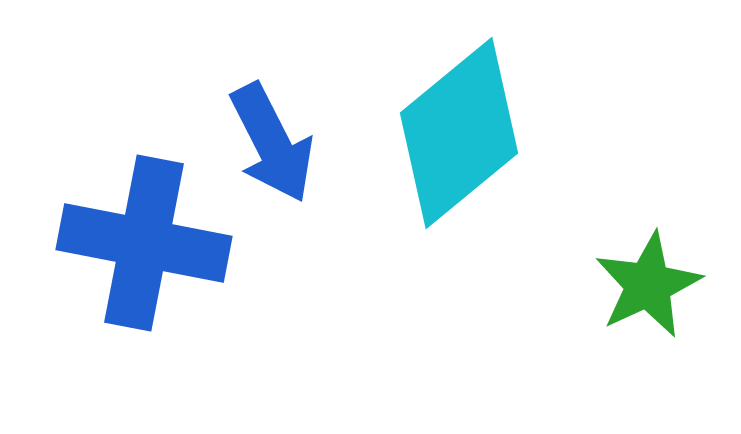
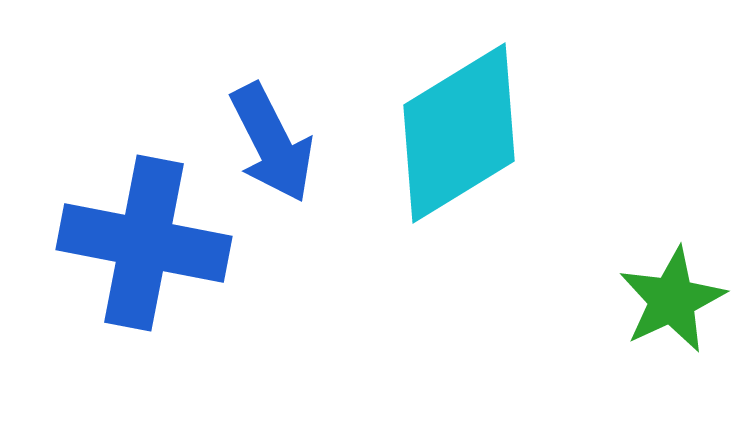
cyan diamond: rotated 8 degrees clockwise
green star: moved 24 px right, 15 px down
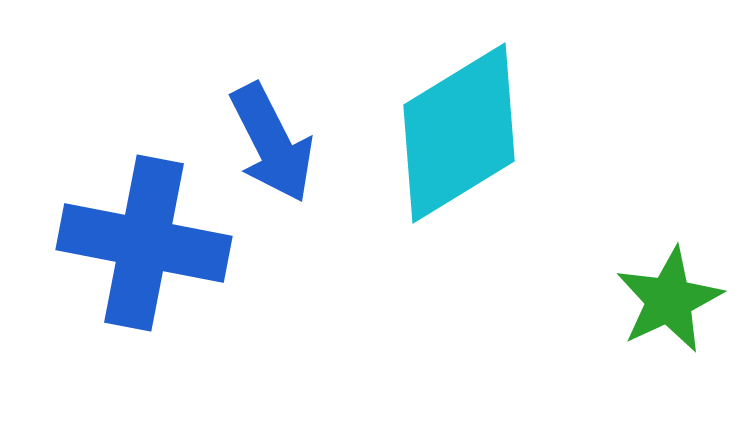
green star: moved 3 px left
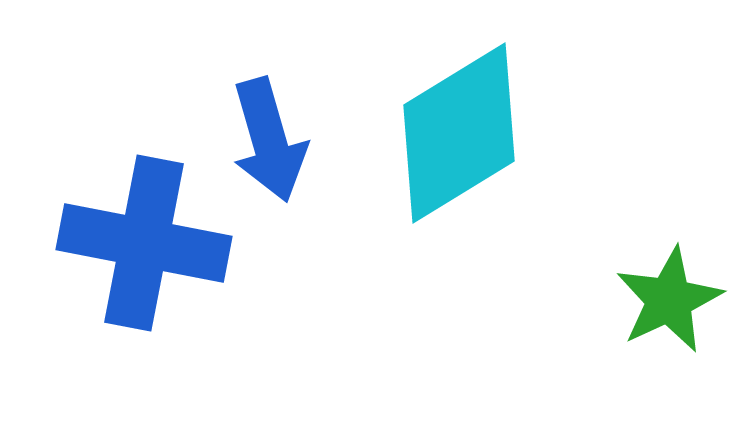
blue arrow: moved 3 px left, 3 px up; rotated 11 degrees clockwise
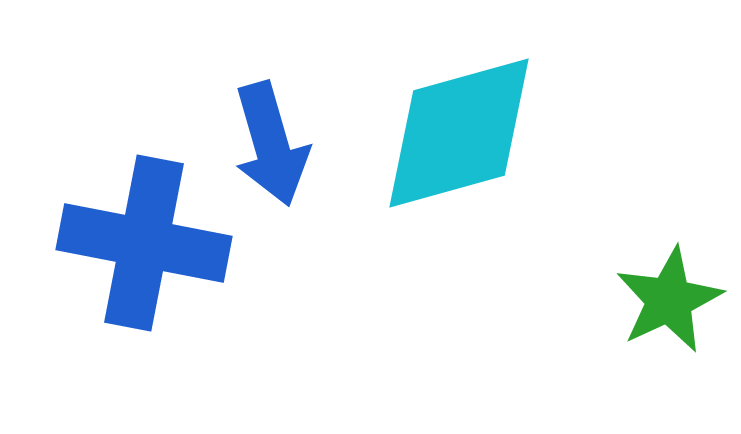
cyan diamond: rotated 16 degrees clockwise
blue arrow: moved 2 px right, 4 px down
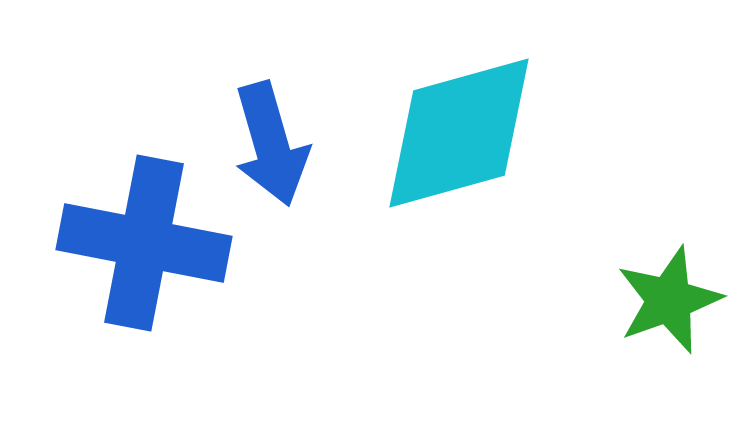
green star: rotated 5 degrees clockwise
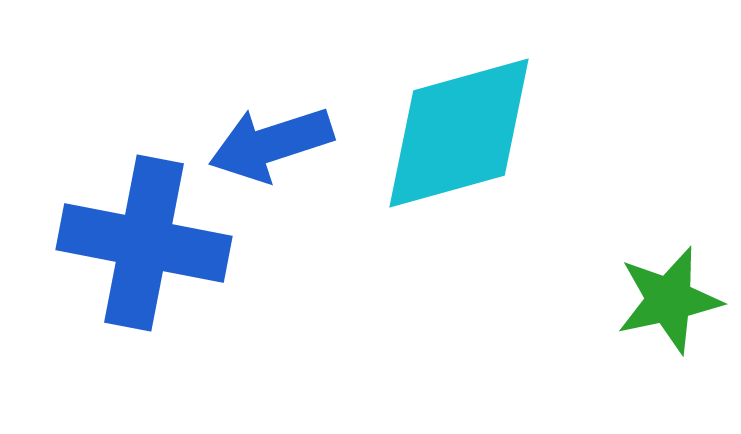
blue arrow: rotated 88 degrees clockwise
green star: rotated 8 degrees clockwise
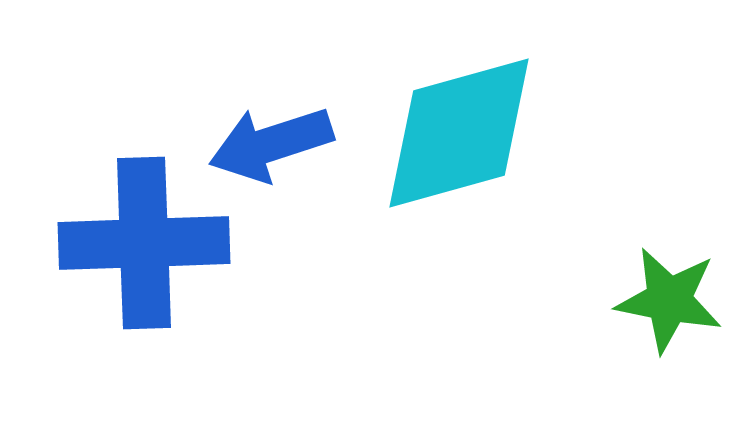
blue cross: rotated 13 degrees counterclockwise
green star: rotated 23 degrees clockwise
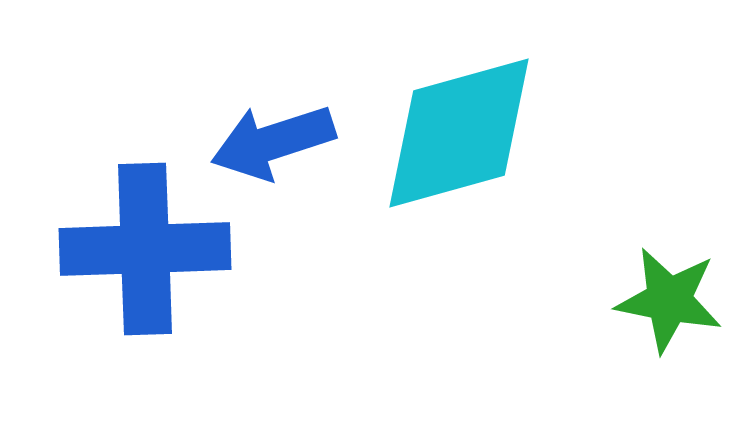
blue arrow: moved 2 px right, 2 px up
blue cross: moved 1 px right, 6 px down
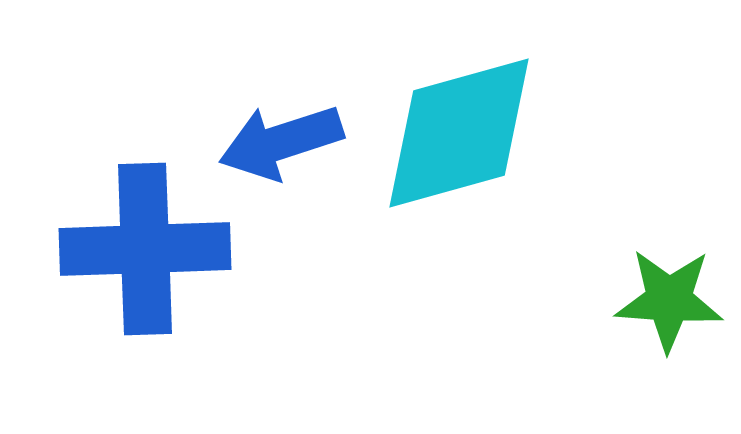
blue arrow: moved 8 px right
green star: rotated 7 degrees counterclockwise
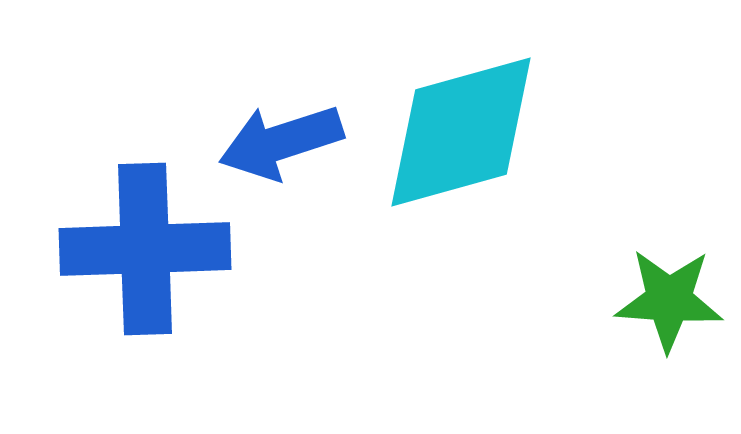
cyan diamond: moved 2 px right, 1 px up
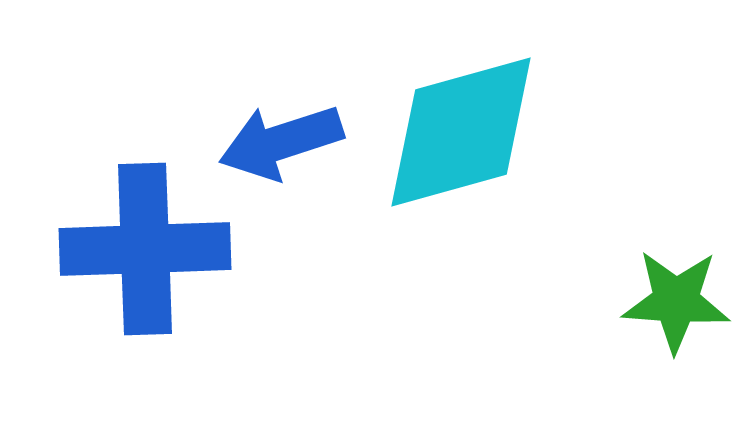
green star: moved 7 px right, 1 px down
